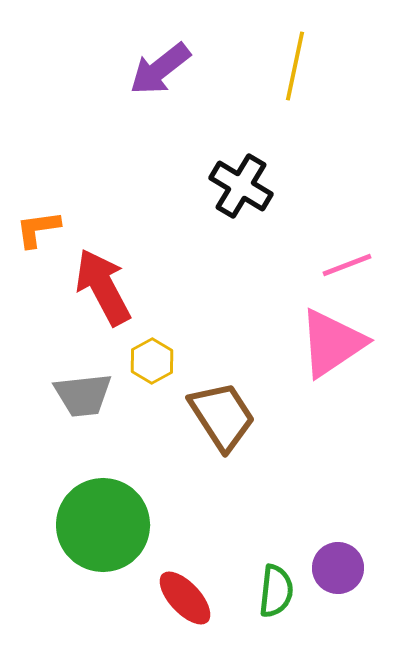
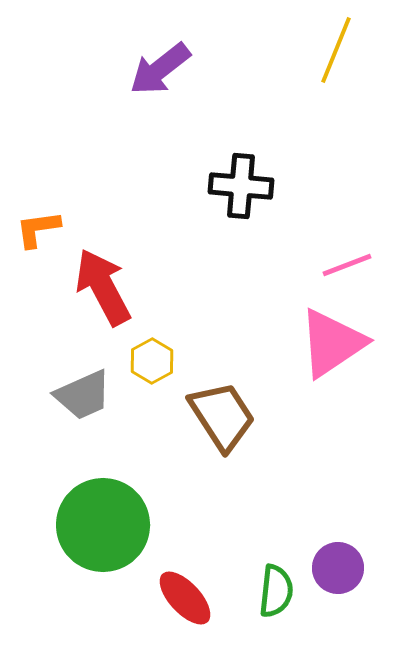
yellow line: moved 41 px right, 16 px up; rotated 10 degrees clockwise
black cross: rotated 26 degrees counterclockwise
gray trapezoid: rotated 18 degrees counterclockwise
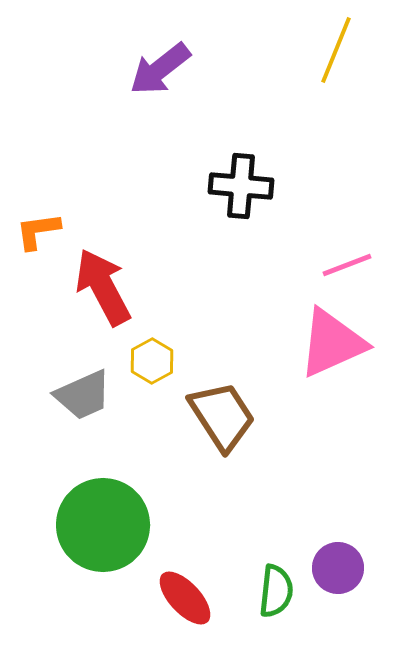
orange L-shape: moved 2 px down
pink triangle: rotated 10 degrees clockwise
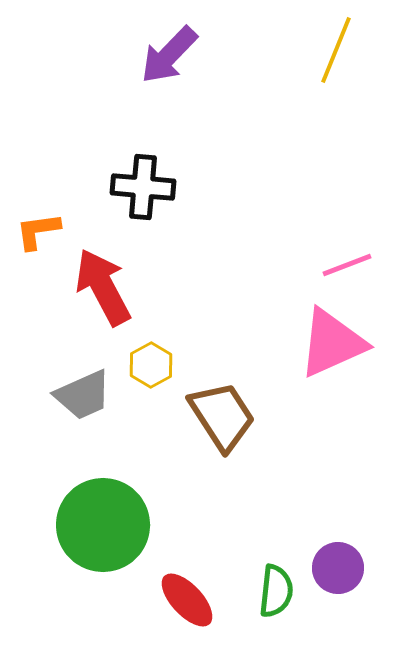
purple arrow: moved 9 px right, 14 px up; rotated 8 degrees counterclockwise
black cross: moved 98 px left, 1 px down
yellow hexagon: moved 1 px left, 4 px down
red ellipse: moved 2 px right, 2 px down
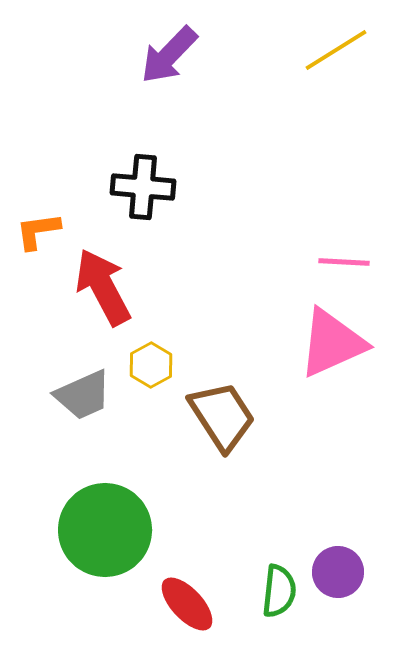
yellow line: rotated 36 degrees clockwise
pink line: moved 3 px left, 3 px up; rotated 24 degrees clockwise
green circle: moved 2 px right, 5 px down
purple circle: moved 4 px down
green semicircle: moved 3 px right
red ellipse: moved 4 px down
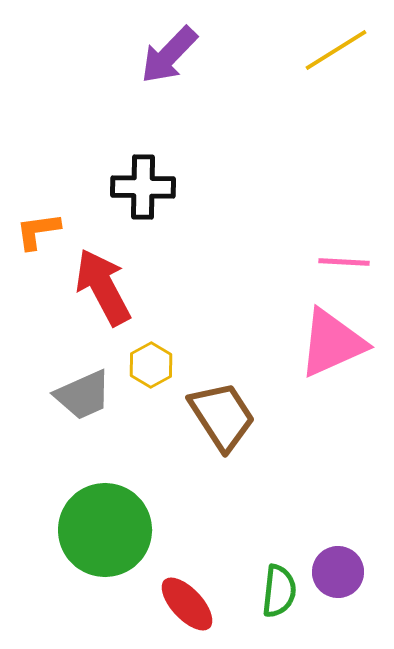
black cross: rotated 4 degrees counterclockwise
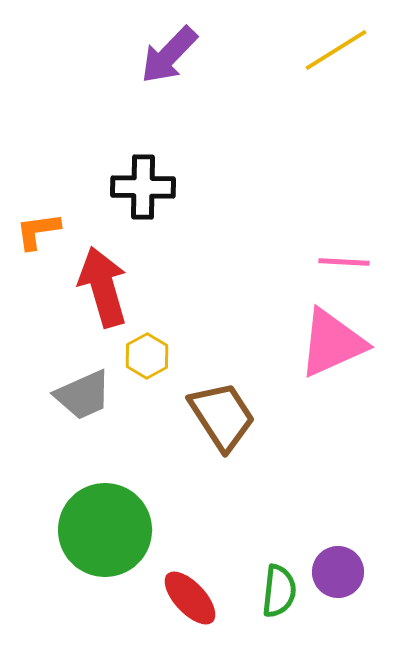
red arrow: rotated 12 degrees clockwise
yellow hexagon: moved 4 px left, 9 px up
red ellipse: moved 3 px right, 6 px up
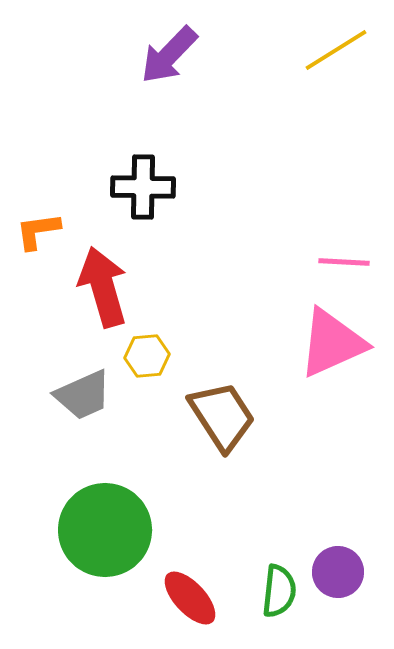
yellow hexagon: rotated 24 degrees clockwise
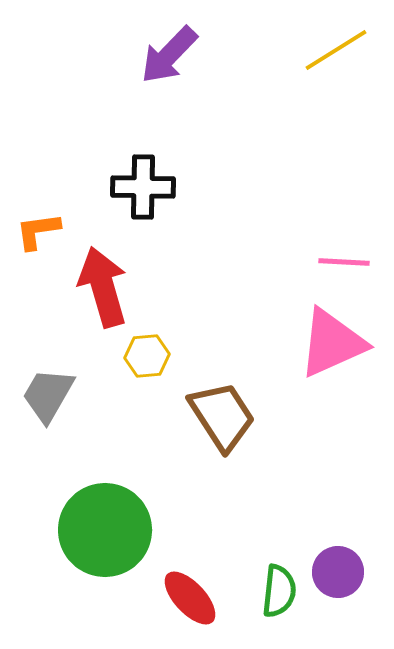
gray trapezoid: moved 35 px left; rotated 144 degrees clockwise
